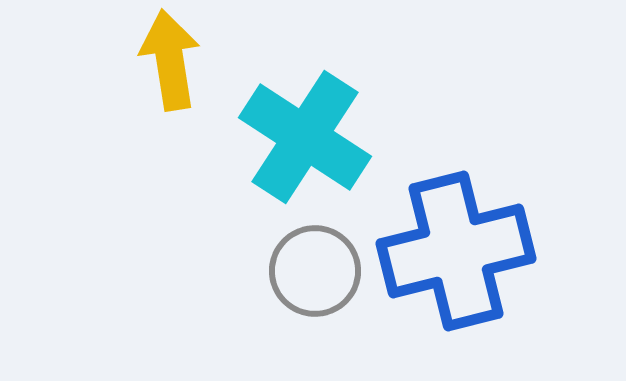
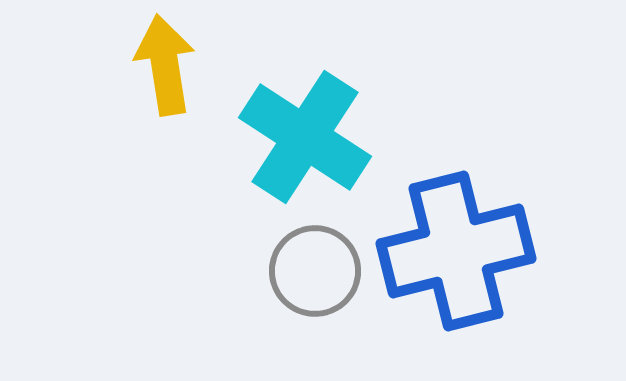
yellow arrow: moved 5 px left, 5 px down
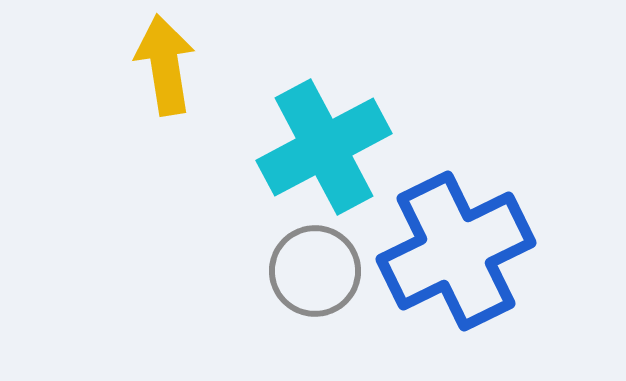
cyan cross: moved 19 px right, 10 px down; rotated 29 degrees clockwise
blue cross: rotated 12 degrees counterclockwise
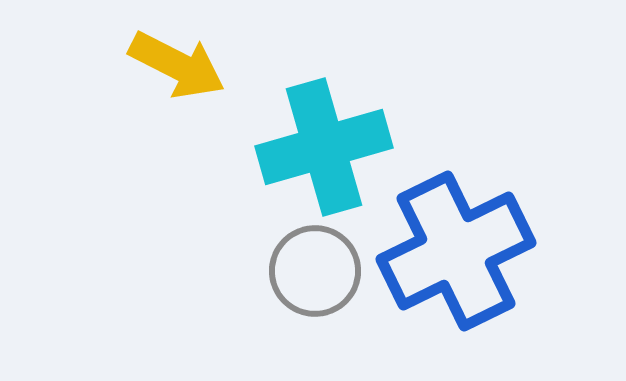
yellow arrow: moved 12 px right; rotated 126 degrees clockwise
cyan cross: rotated 12 degrees clockwise
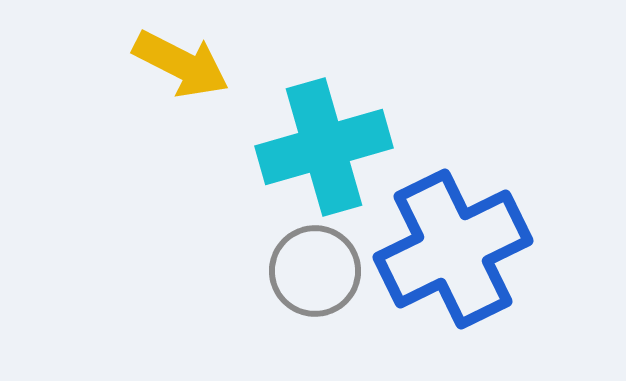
yellow arrow: moved 4 px right, 1 px up
blue cross: moved 3 px left, 2 px up
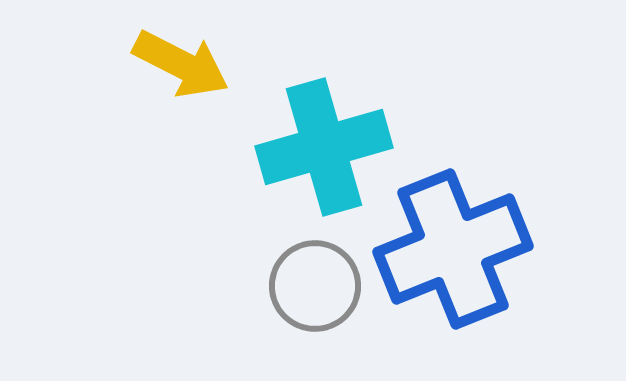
blue cross: rotated 4 degrees clockwise
gray circle: moved 15 px down
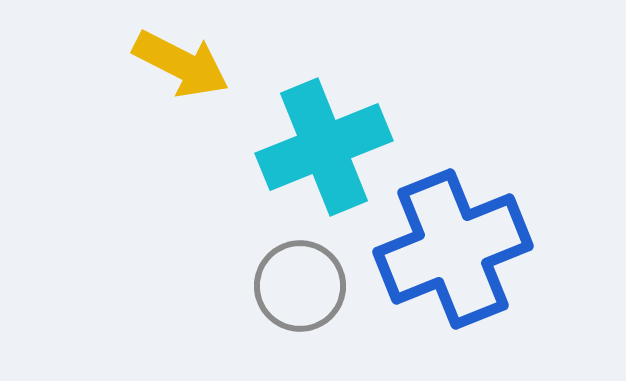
cyan cross: rotated 6 degrees counterclockwise
gray circle: moved 15 px left
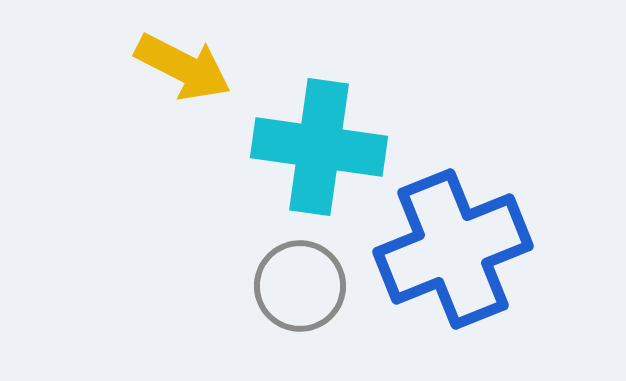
yellow arrow: moved 2 px right, 3 px down
cyan cross: moved 5 px left; rotated 30 degrees clockwise
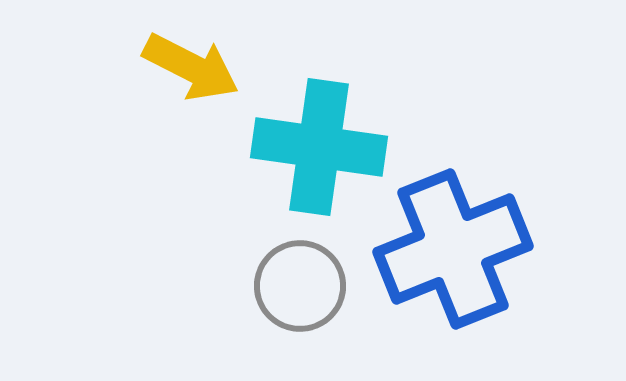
yellow arrow: moved 8 px right
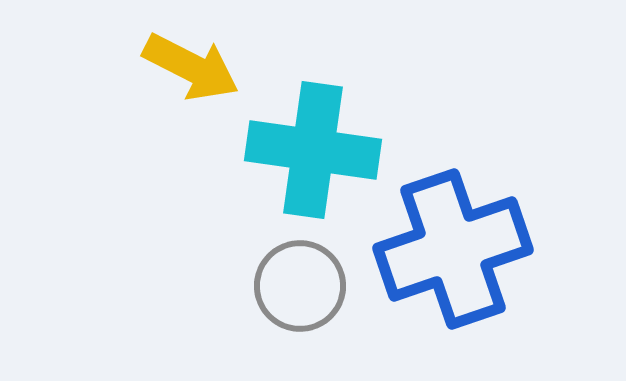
cyan cross: moved 6 px left, 3 px down
blue cross: rotated 3 degrees clockwise
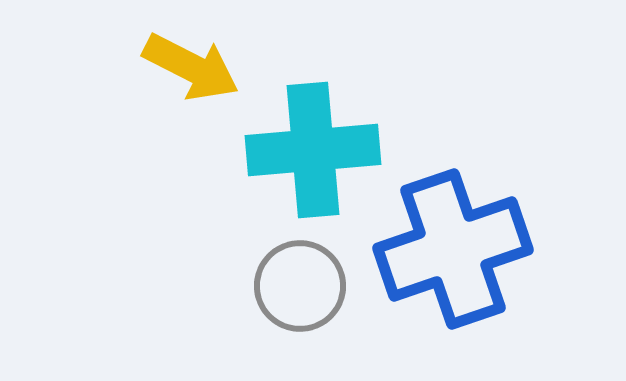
cyan cross: rotated 13 degrees counterclockwise
